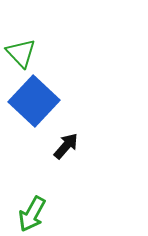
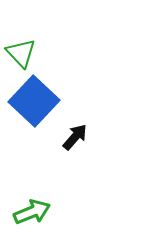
black arrow: moved 9 px right, 9 px up
green arrow: moved 2 px up; rotated 141 degrees counterclockwise
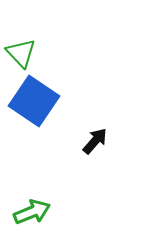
blue square: rotated 9 degrees counterclockwise
black arrow: moved 20 px right, 4 px down
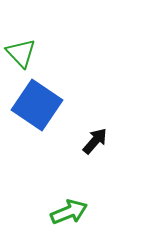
blue square: moved 3 px right, 4 px down
green arrow: moved 37 px right
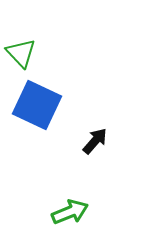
blue square: rotated 9 degrees counterclockwise
green arrow: moved 1 px right
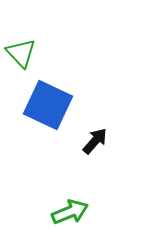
blue square: moved 11 px right
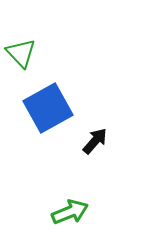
blue square: moved 3 px down; rotated 36 degrees clockwise
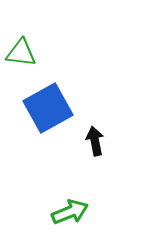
green triangle: rotated 40 degrees counterclockwise
black arrow: rotated 52 degrees counterclockwise
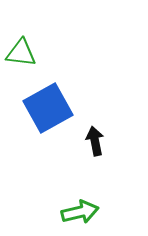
green arrow: moved 10 px right; rotated 9 degrees clockwise
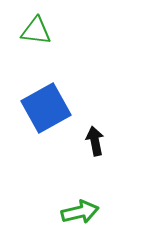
green triangle: moved 15 px right, 22 px up
blue square: moved 2 px left
